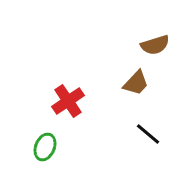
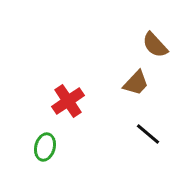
brown semicircle: rotated 64 degrees clockwise
green ellipse: rotated 8 degrees counterclockwise
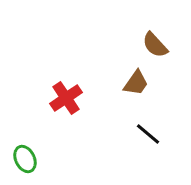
brown trapezoid: rotated 8 degrees counterclockwise
red cross: moved 2 px left, 3 px up
green ellipse: moved 20 px left, 12 px down; rotated 40 degrees counterclockwise
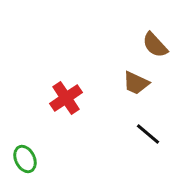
brown trapezoid: rotated 80 degrees clockwise
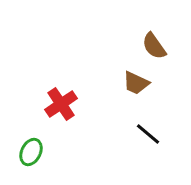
brown semicircle: moved 1 px left, 1 px down; rotated 8 degrees clockwise
red cross: moved 5 px left, 6 px down
green ellipse: moved 6 px right, 7 px up; rotated 52 degrees clockwise
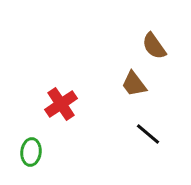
brown trapezoid: moved 2 px left, 1 px down; rotated 28 degrees clockwise
green ellipse: rotated 20 degrees counterclockwise
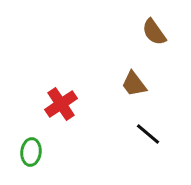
brown semicircle: moved 14 px up
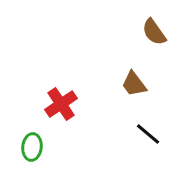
green ellipse: moved 1 px right, 5 px up
